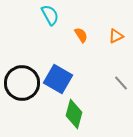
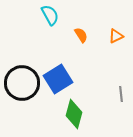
blue square: rotated 28 degrees clockwise
gray line: moved 11 px down; rotated 35 degrees clockwise
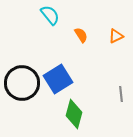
cyan semicircle: rotated 10 degrees counterclockwise
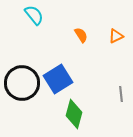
cyan semicircle: moved 16 px left
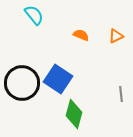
orange semicircle: rotated 35 degrees counterclockwise
blue square: rotated 24 degrees counterclockwise
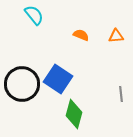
orange triangle: rotated 21 degrees clockwise
black circle: moved 1 px down
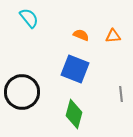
cyan semicircle: moved 5 px left, 3 px down
orange triangle: moved 3 px left
blue square: moved 17 px right, 10 px up; rotated 12 degrees counterclockwise
black circle: moved 8 px down
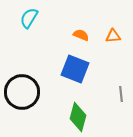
cyan semicircle: rotated 110 degrees counterclockwise
green diamond: moved 4 px right, 3 px down
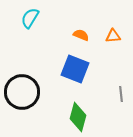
cyan semicircle: moved 1 px right
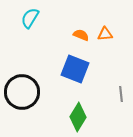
orange triangle: moved 8 px left, 2 px up
green diamond: rotated 16 degrees clockwise
